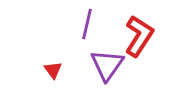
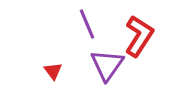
purple line: rotated 36 degrees counterclockwise
red triangle: moved 1 px down
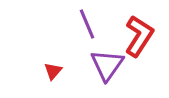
red triangle: rotated 18 degrees clockwise
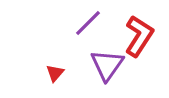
purple line: moved 1 px right, 1 px up; rotated 68 degrees clockwise
red triangle: moved 2 px right, 2 px down
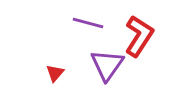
purple line: rotated 60 degrees clockwise
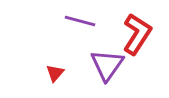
purple line: moved 8 px left, 2 px up
red L-shape: moved 2 px left, 2 px up
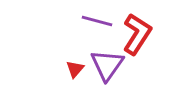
purple line: moved 17 px right
red triangle: moved 20 px right, 4 px up
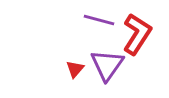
purple line: moved 2 px right, 1 px up
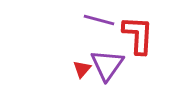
red L-shape: moved 1 px right, 1 px down; rotated 30 degrees counterclockwise
red triangle: moved 7 px right
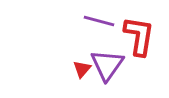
purple line: moved 1 px down
red L-shape: moved 1 px right, 1 px down; rotated 6 degrees clockwise
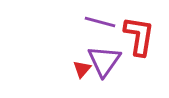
purple line: moved 1 px right, 1 px down
purple triangle: moved 3 px left, 4 px up
